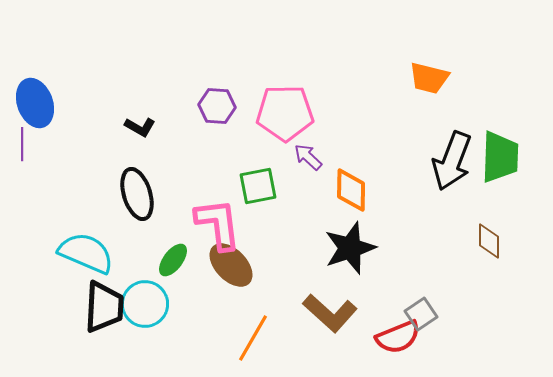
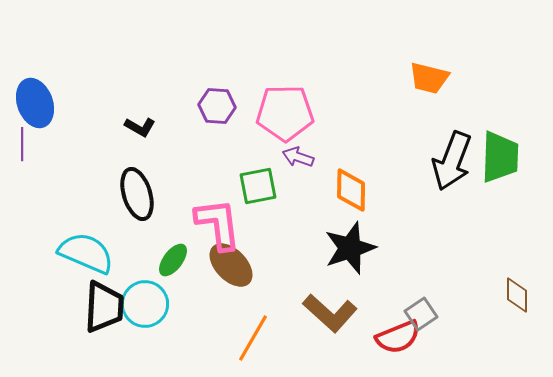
purple arrow: moved 10 px left; rotated 24 degrees counterclockwise
brown diamond: moved 28 px right, 54 px down
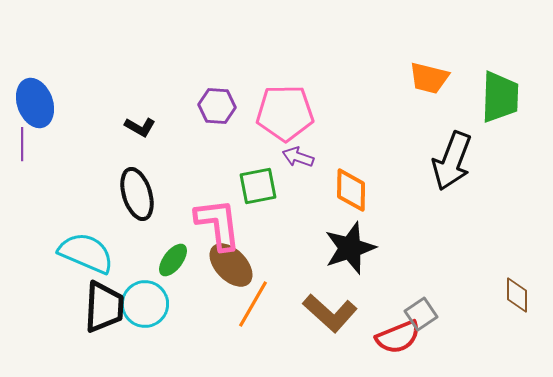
green trapezoid: moved 60 px up
orange line: moved 34 px up
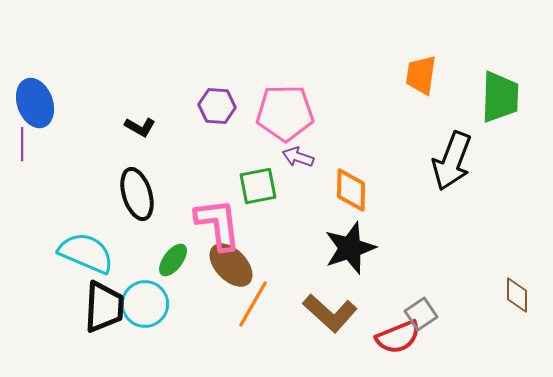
orange trapezoid: moved 8 px left, 3 px up; rotated 84 degrees clockwise
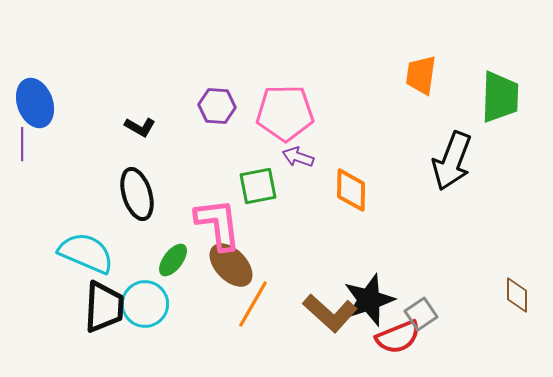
black star: moved 19 px right, 52 px down
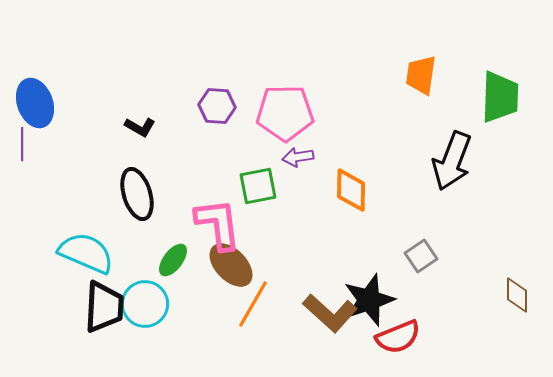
purple arrow: rotated 28 degrees counterclockwise
gray square: moved 58 px up
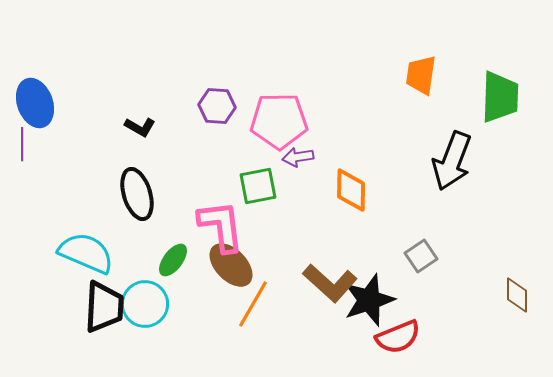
pink pentagon: moved 6 px left, 8 px down
pink L-shape: moved 3 px right, 2 px down
brown L-shape: moved 30 px up
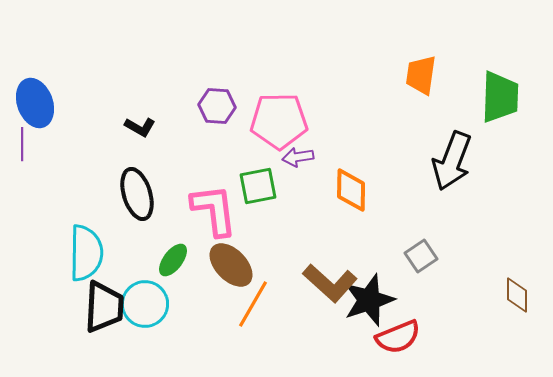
pink L-shape: moved 7 px left, 16 px up
cyan semicircle: rotated 68 degrees clockwise
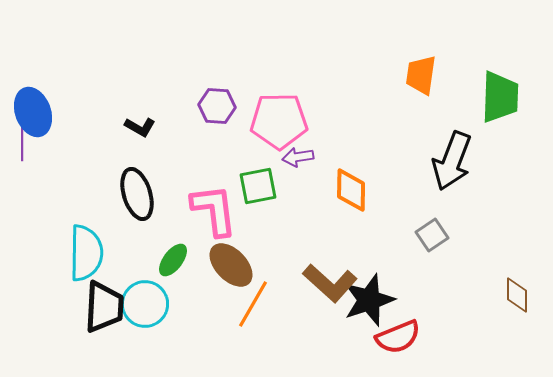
blue ellipse: moved 2 px left, 9 px down
gray square: moved 11 px right, 21 px up
